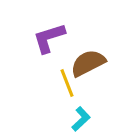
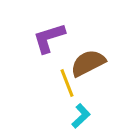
cyan L-shape: moved 3 px up
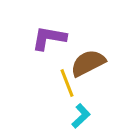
purple L-shape: rotated 27 degrees clockwise
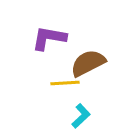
yellow line: moved 2 px left; rotated 72 degrees counterclockwise
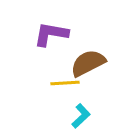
purple L-shape: moved 2 px right, 4 px up
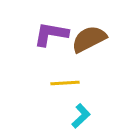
brown semicircle: moved 1 px right, 24 px up
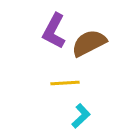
purple L-shape: moved 3 px right, 3 px up; rotated 72 degrees counterclockwise
brown semicircle: moved 4 px down
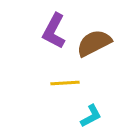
brown semicircle: moved 5 px right
cyan L-shape: moved 10 px right; rotated 15 degrees clockwise
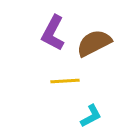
purple L-shape: moved 1 px left, 2 px down
yellow line: moved 2 px up
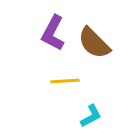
brown semicircle: rotated 108 degrees counterclockwise
